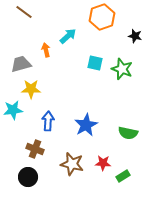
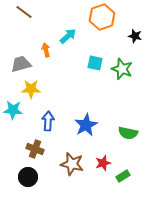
cyan star: rotated 12 degrees clockwise
red star: rotated 21 degrees counterclockwise
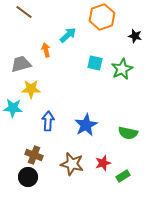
cyan arrow: moved 1 px up
green star: rotated 25 degrees clockwise
cyan star: moved 2 px up
brown cross: moved 1 px left, 6 px down
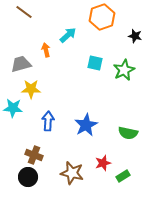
green star: moved 2 px right, 1 px down
brown star: moved 9 px down
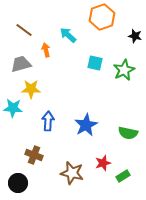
brown line: moved 18 px down
cyan arrow: rotated 96 degrees counterclockwise
black circle: moved 10 px left, 6 px down
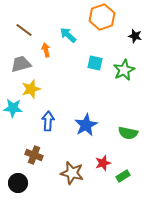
yellow star: rotated 18 degrees counterclockwise
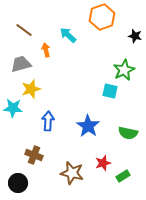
cyan square: moved 15 px right, 28 px down
blue star: moved 2 px right, 1 px down; rotated 10 degrees counterclockwise
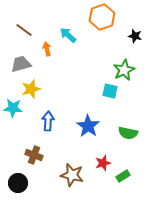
orange arrow: moved 1 px right, 1 px up
brown star: moved 2 px down
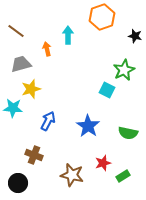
brown line: moved 8 px left, 1 px down
cyan arrow: rotated 48 degrees clockwise
cyan square: moved 3 px left, 1 px up; rotated 14 degrees clockwise
blue arrow: rotated 24 degrees clockwise
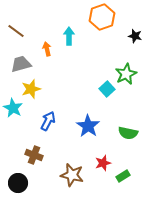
cyan arrow: moved 1 px right, 1 px down
green star: moved 2 px right, 4 px down
cyan square: moved 1 px up; rotated 21 degrees clockwise
cyan star: rotated 24 degrees clockwise
